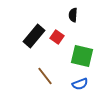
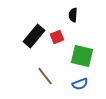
red square: rotated 32 degrees clockwise
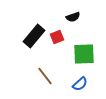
black semicircle: moved 2 px down; rotated 112 degrees counterclockwise
green square: moved 2 px right, 2 px up; rotated 15 degrees counterclockwise
blue semicircle: rotated 21 degrees counterclockwise
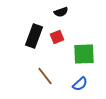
black semicircle: moved 12 px left, 5 px up
black rectangle: rotated 20 degrees counterclockwise
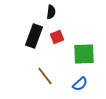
black semicircle: moved 10 px left; rotated 64 degrees counterclockwise
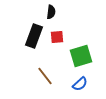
red square: rotated 16 degrees clockwise
green square: moved 3 px left, 2 px down; rotated 15 degrees counterclockwise
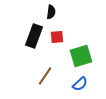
brown line: rotated 72 degrees clockwise
